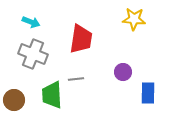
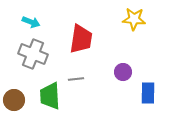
green trapezoid: moved 2 px left, 1 px down
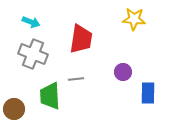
brown circle: moved 9 px down
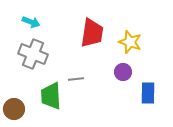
yellow star: moved 4 px left, 23 px down; rotated 15 degrees clockwise
red trapezoid: moved 11 px right, 6 px up
green trapezoid: moved 1 px right
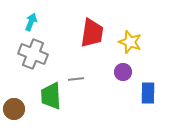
cyan arrow: rotated 90 degrees counterclockwise
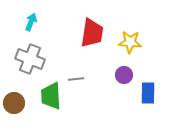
yellow star: rotated 15 degrees counterclockwise
gray cross: moved 3 px left, 5 px down
purple circle: moved 1 px right, 3 px down
brown circle: moved 6 px up
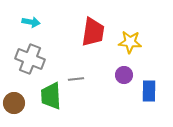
cyan arrow: rotated 78 degrees clockwise
red trapezoid: moved 1 px right, 1 px up
blue rectangle: moved 1 px right, 2 px up
